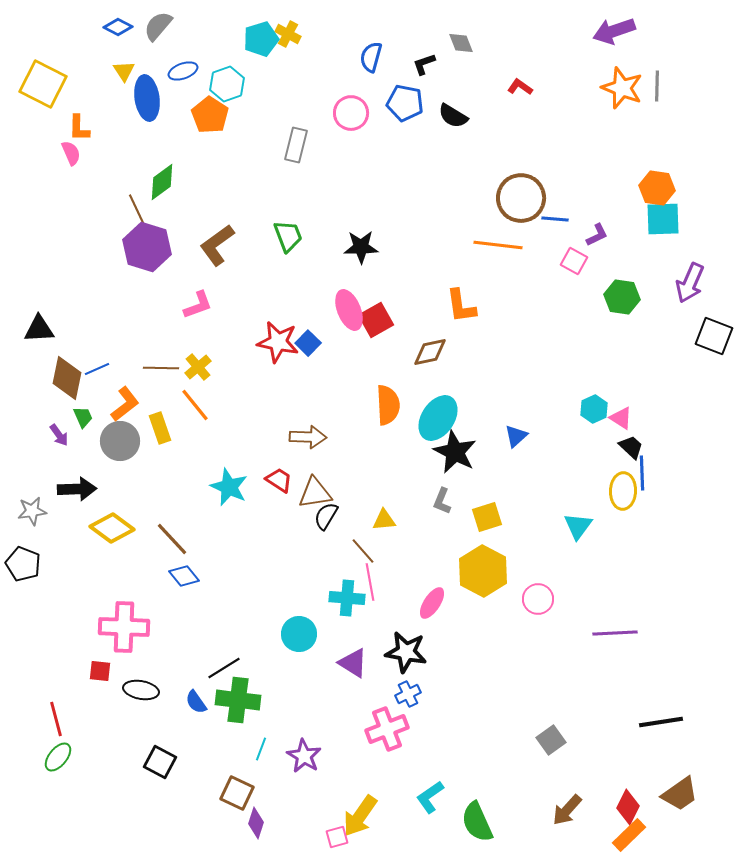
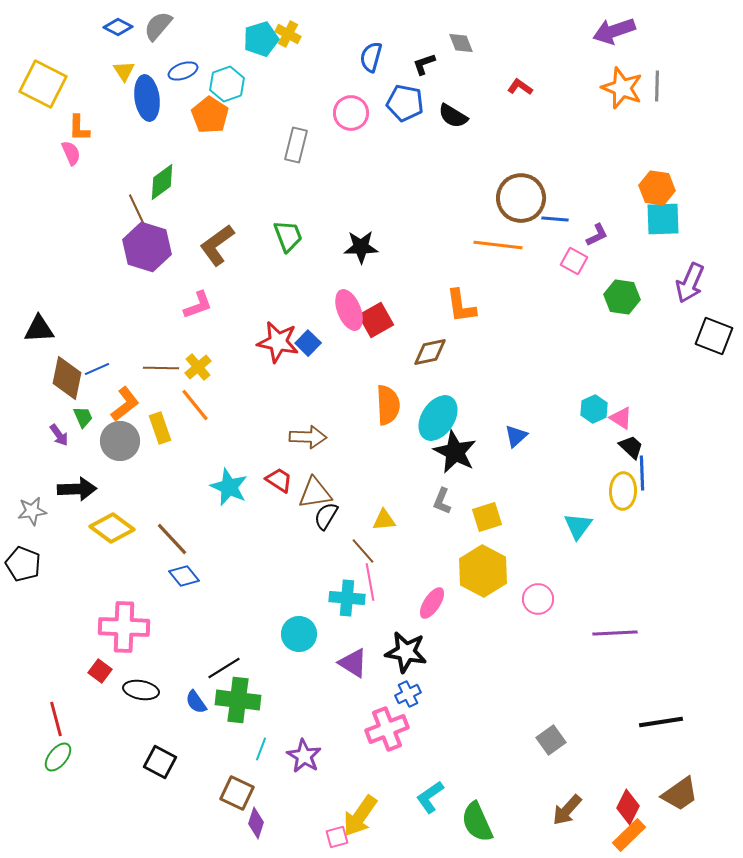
red square at (100, 671): rotated 30 degrees clockwise
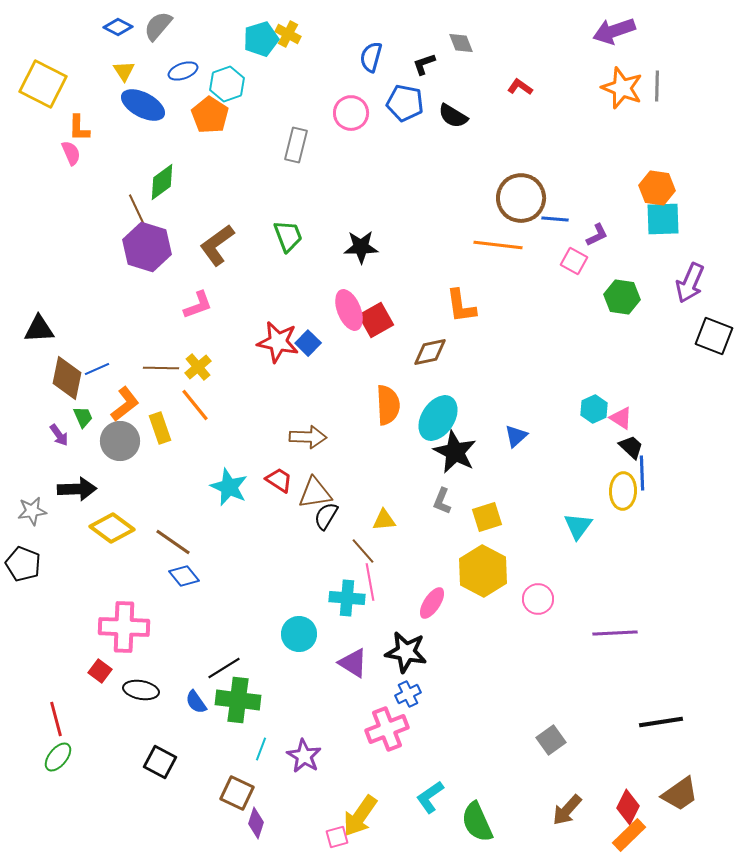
blue ellipse at (147, 98): moved 4 px left, 7 px down; rotated 54 degrees counterclockwise
brown line at (172, 539): moved 1 px right, 3 px down; rotated 12 degrees counterclockwise
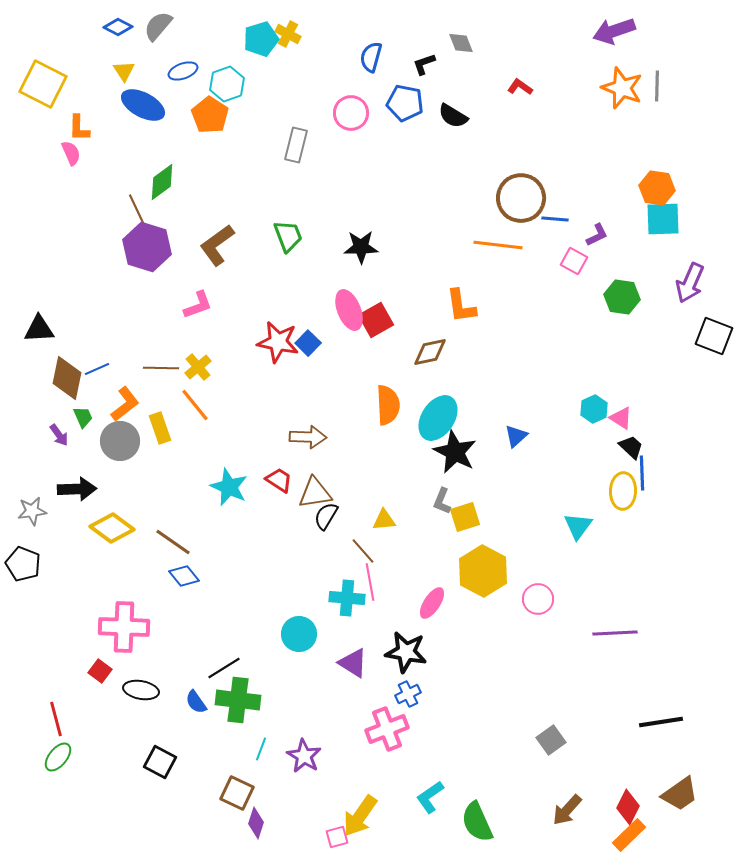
yellow square at (487, 517): moved 22 px left
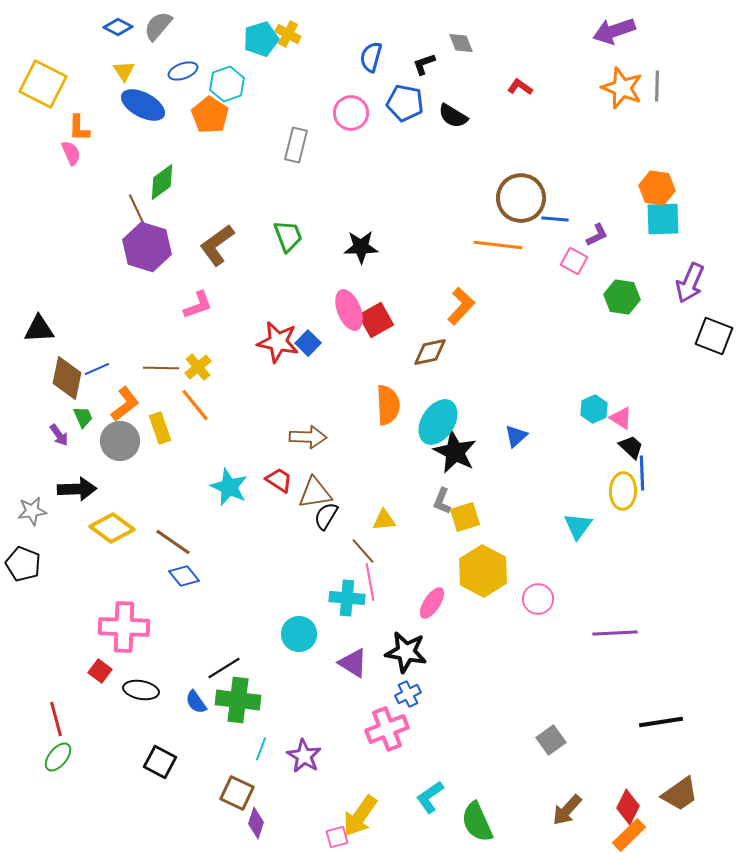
orange L-shape at (461, 306): rotated 129 degrees counterclockwise
cyan ellipse at (438, 418): moved 4 px down
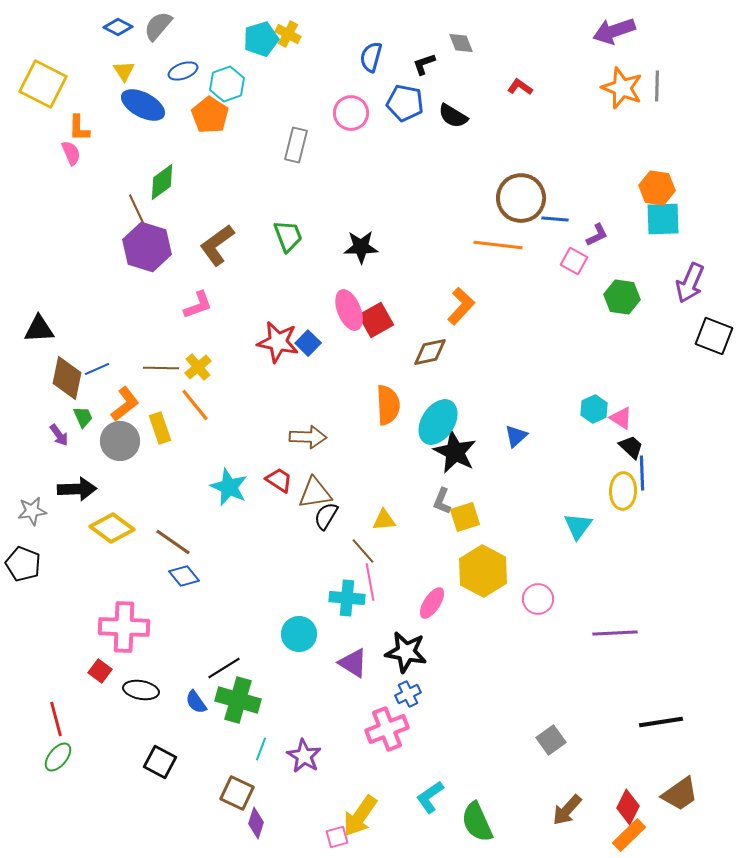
green cross at (238, 700): rotated 9 degrees clockwise
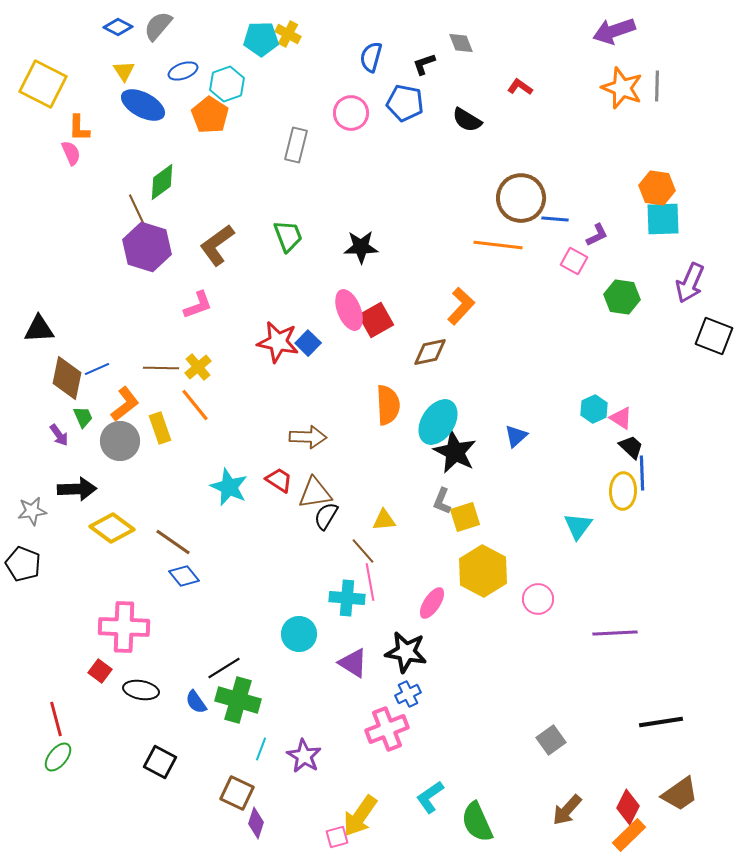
cyan pentagon at (261, 39): rotated 16 degrees clockwise
black semicircle at (453, 116): moved 14 px right, 4 px down
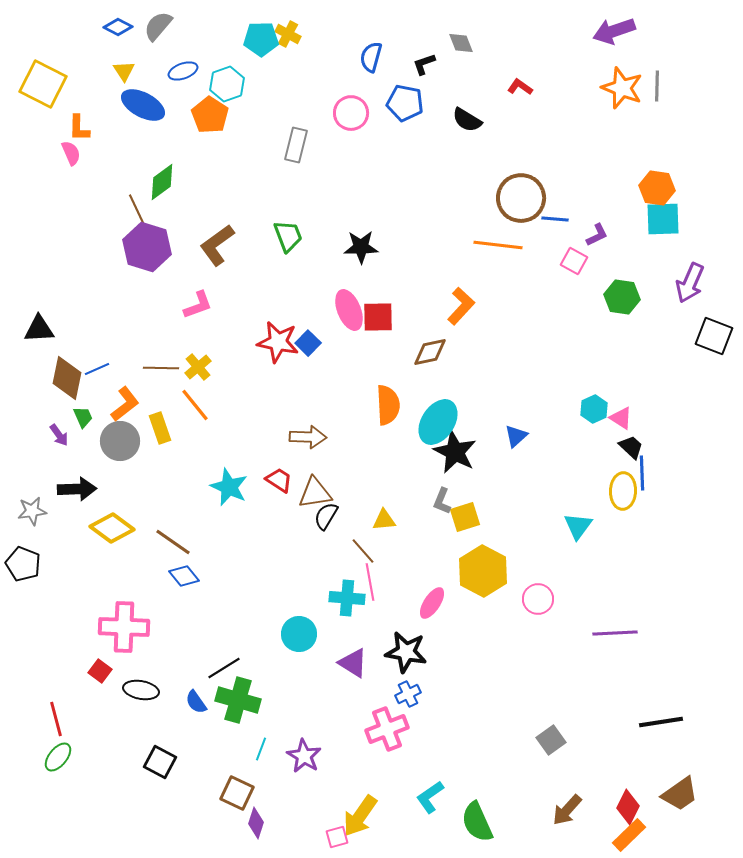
red square at (376, 320): moved 2 px right, 3 px up; rotated 28 degrees clockwise
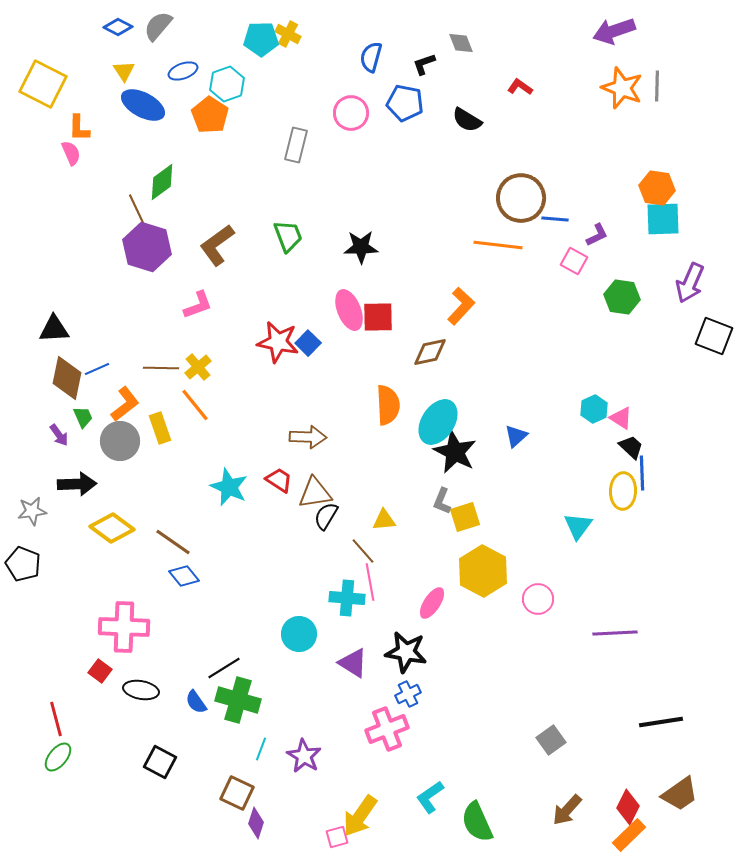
black triangle at (39, 329): moved 15 px right
black arrow at (77, 489): moved 5 px up
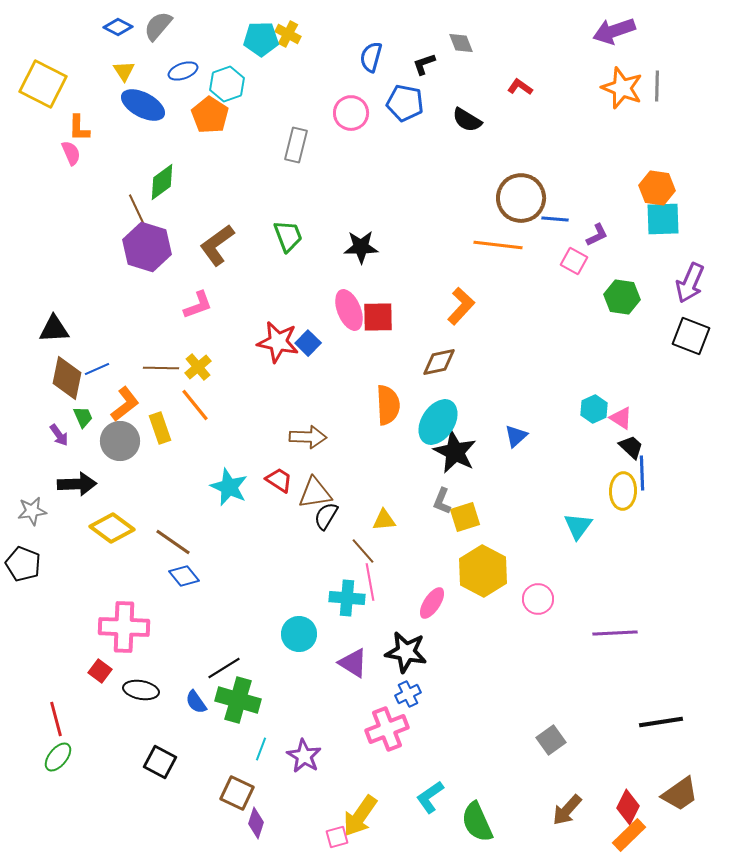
black square at (714, 336): moved 23 px left
brown diamond at (430, 352): moved 9 px right, 10 px down
